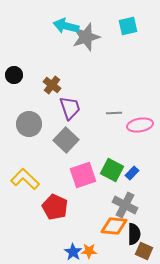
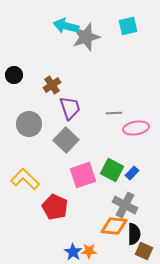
brown cross: rotated 18 degrees clockwise
pink ellipse: moved 4 px left, 3 px down
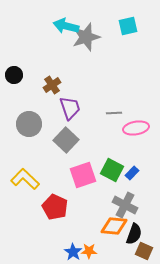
black semicircle: rotated 20 degrees clockwise
